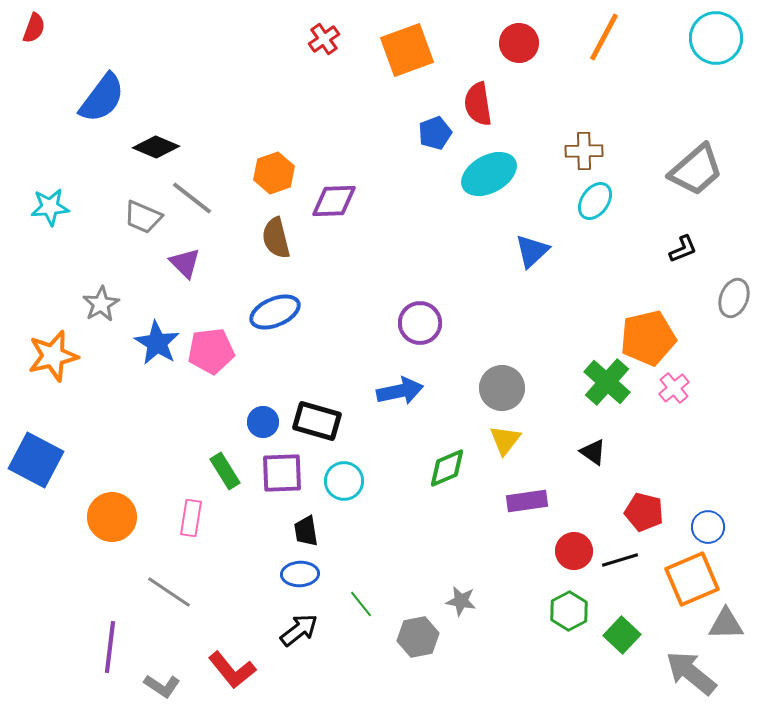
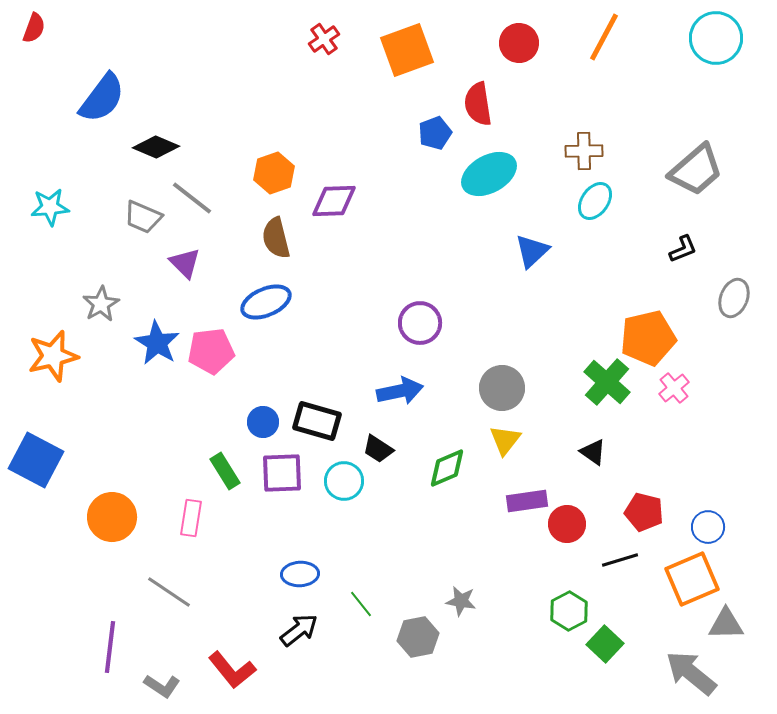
blue ellipse at (275, 312): moved 9 px left, 10 px up
black trapezoid at (306, 531): moved 72 px right, 82 px up; rotated 48 degrees counterclockwise
red circle at (574, 551): moved 7 px left, 27 px up
green square at (622, 635): moved 17 px left, 9 px down
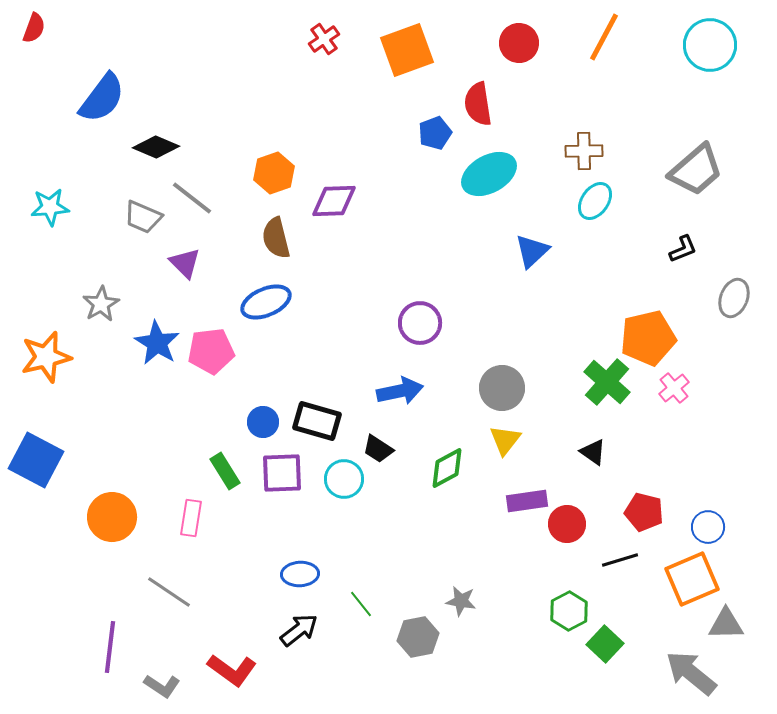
cyan circle at (716, 38): moved 6 px left, 7 px down
orange star at (53, 356): moved 7 px left, 1 px down
green diamond at (447, 468): rotated 6 degrees counterclockwise
cyan circle at (344, 481): moved 2 px up
red L-shape at (232, 670): rotated 15 degrees counterclockwise
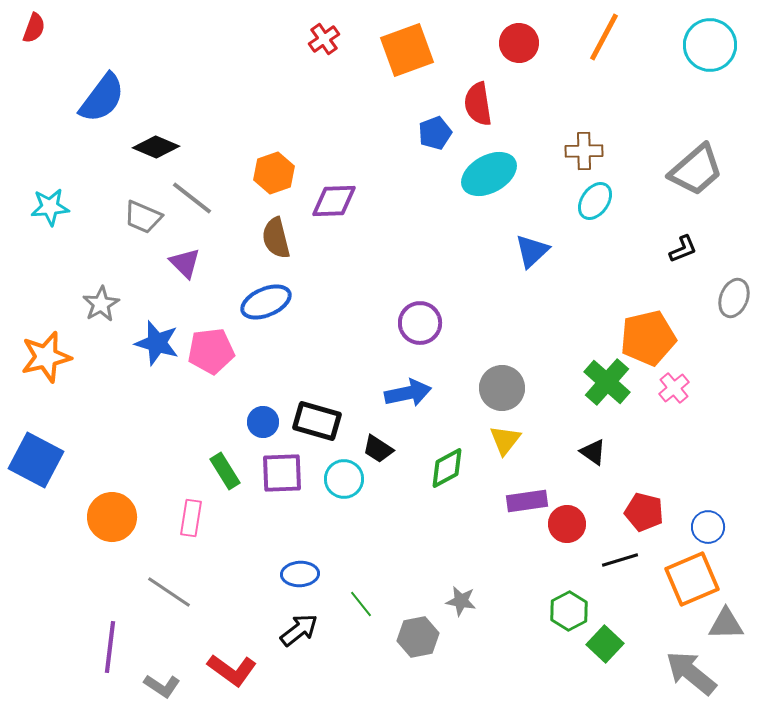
blue star at (157, 343): rotated 15 degrees counterclockwise
blue arrow at (400, 391): moved 8 px right, 2 px down
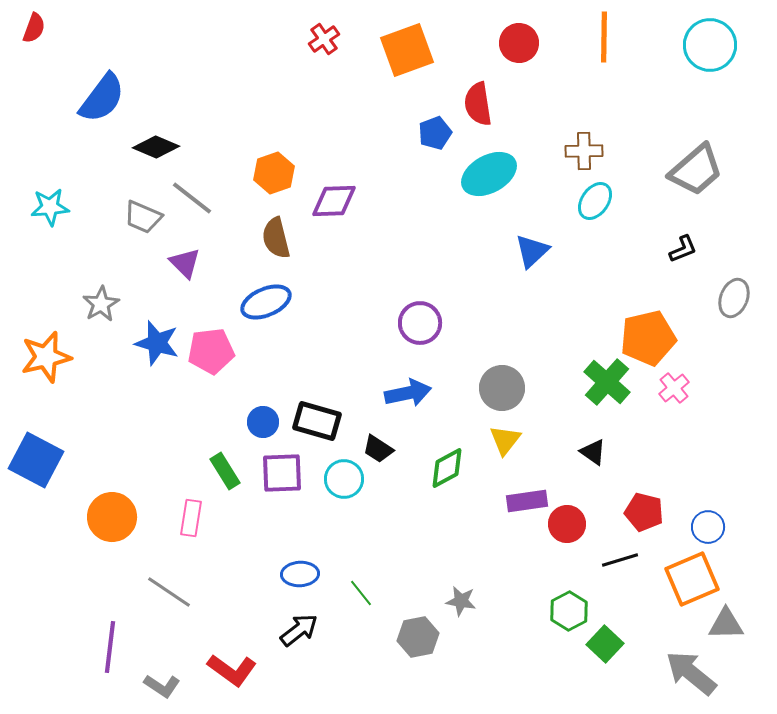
orange line at (604, 37): rotated 27 degrees counterclockwise
green line at (361, 604): moved 11 px up
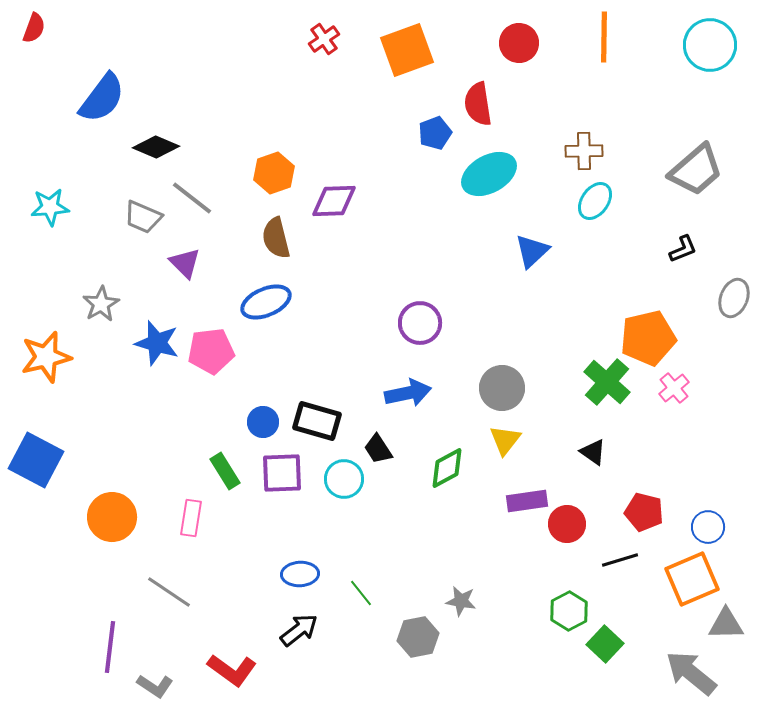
black trapezoid at (378, 449): rotated 24 degrees clockwise
gray L-shape at (162, 686): moved 7 px left
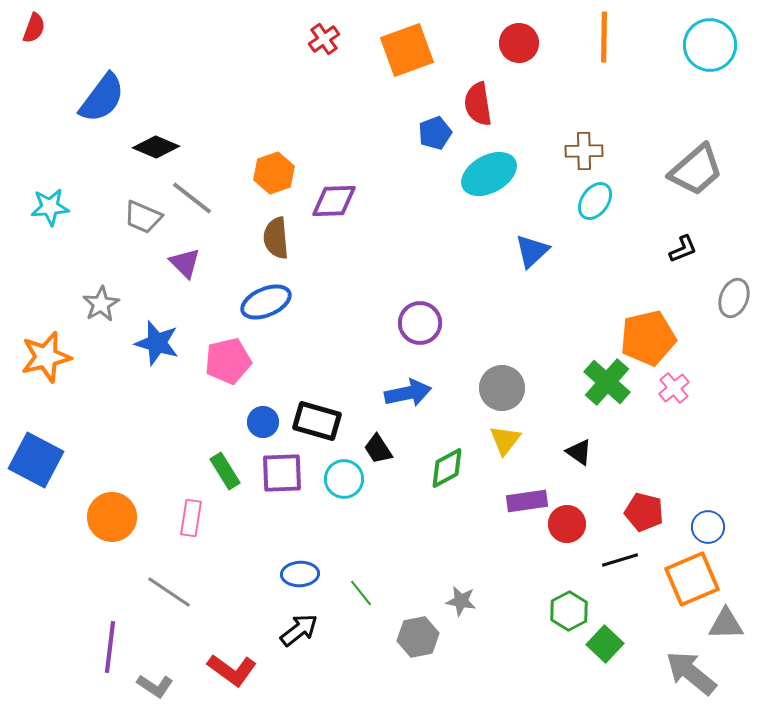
brown semicircle at (276, 238): rotated 9 degrees clockwise
pink pentagon at (211, 351): moved 17 px right, 10 px down; rotated 6 degrees counterclockwise
black triangle at (593, 452): moved 14 px left
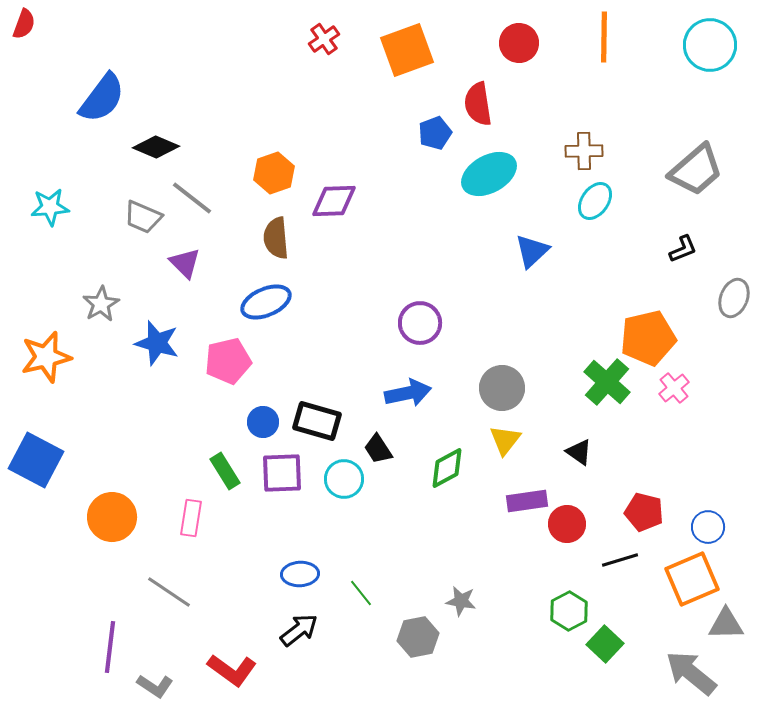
red semicircle at (34, 28): moved 10 px left, 4 px up
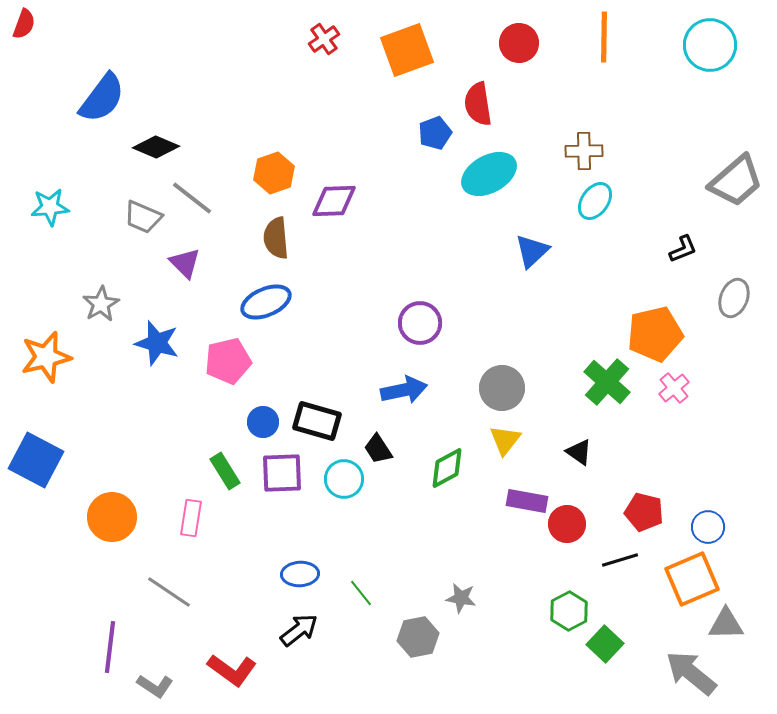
gray trapezoid at (696, 170): moved 40 px right, 11 px down
orange pentagon at (648, 338): moved 7 px right, 4 px up
blue arrow at (408, 393): moved 4 px left, 3 px up
purple rectangle at (527, 501): rotated 18 degrees clockwise
gray star at (461, 601): moved 3 px up
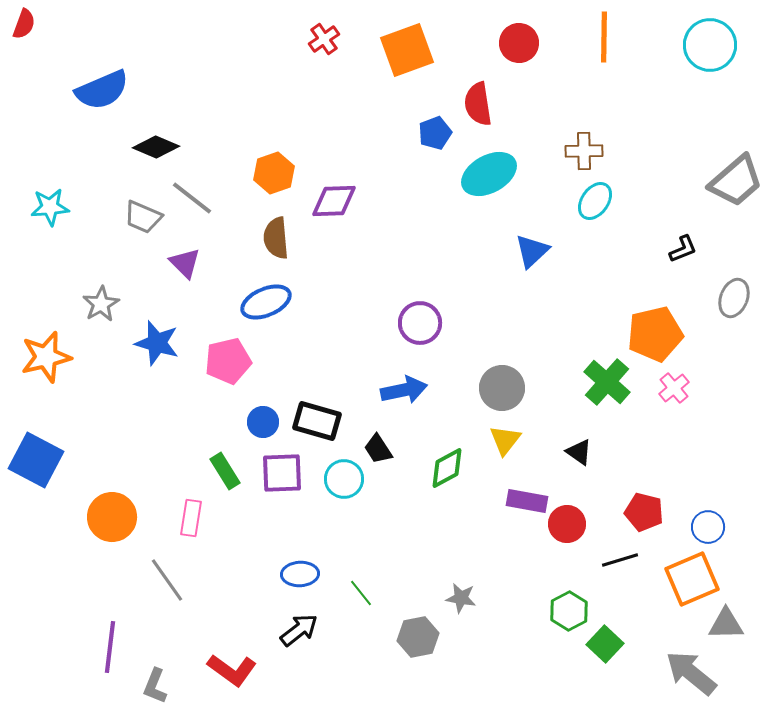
blue semicircle at (102, 98): moved 8 px up; rotated 30 degrees clockwise
gray line at (169, 592): moved 2 px left, 12 px up; rotated 21 degrees clockwise
gray L-shape at (155, 686): rotated 78 degrees clockwise
